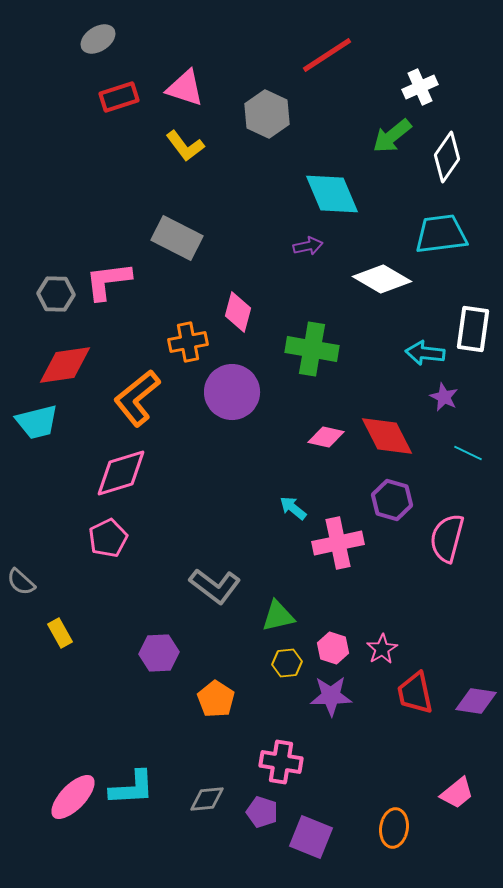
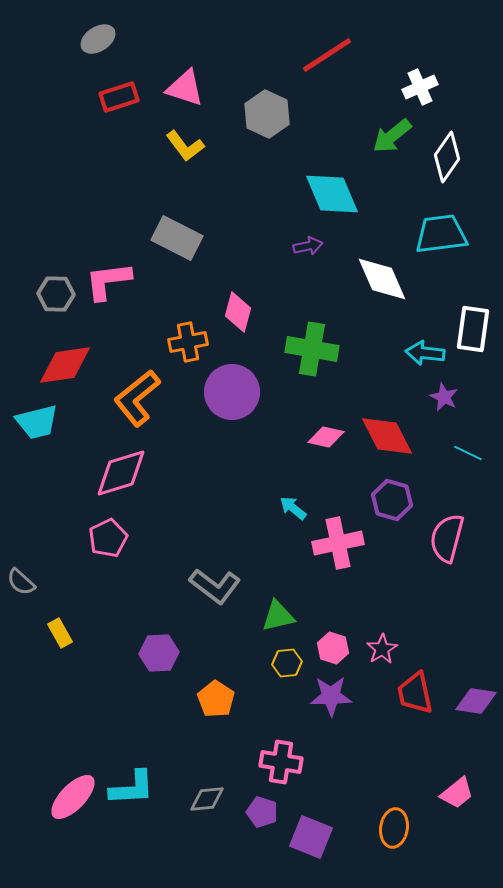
white diamond at (382, 279): rotated 36 degrees clockwise
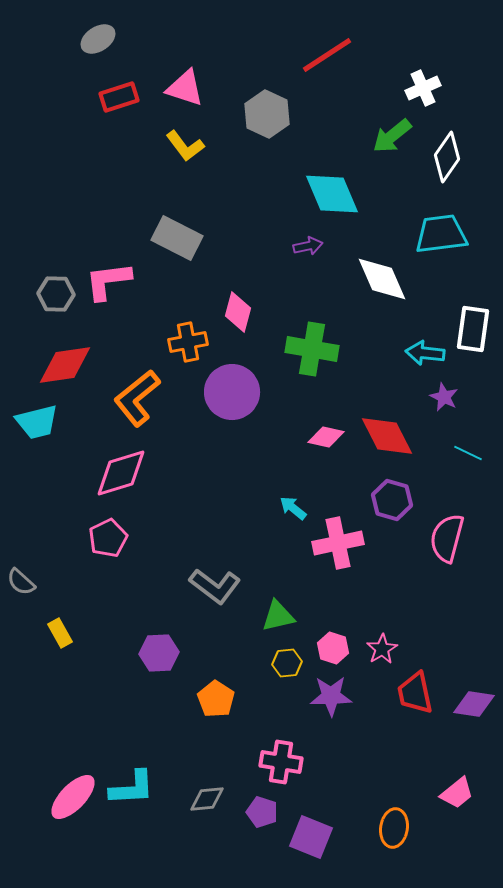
white cross at (420, 87): moved 3 px right, 1 px down
purple diamond at (476, 701): moved 2 px left, 3 px down
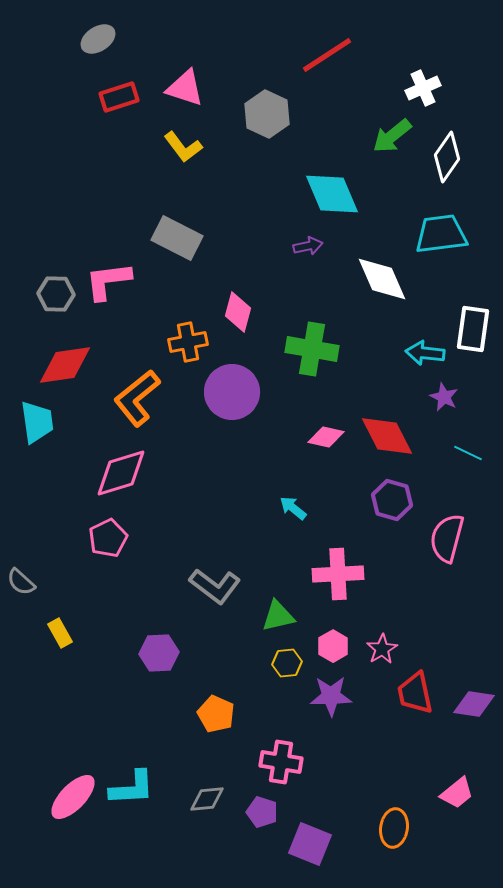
yellow L-shape at (185, 146): moved 2 px left, 1 px down
cyan trapezoid at (37, 422): rotated 84 degrees counterclockwise
pink cross at (338, 543): moved 31 px down; rotated 9 degrees clockwise
pink hexagon at (333, 648): moved 2 px up; rotated 12 degrees clockwise
orange pentagon at (216, 699): moved 15 px down; rotated 9 degrees counterclockwise
purple square at (311, 837): moved 1 px left, 7 px down
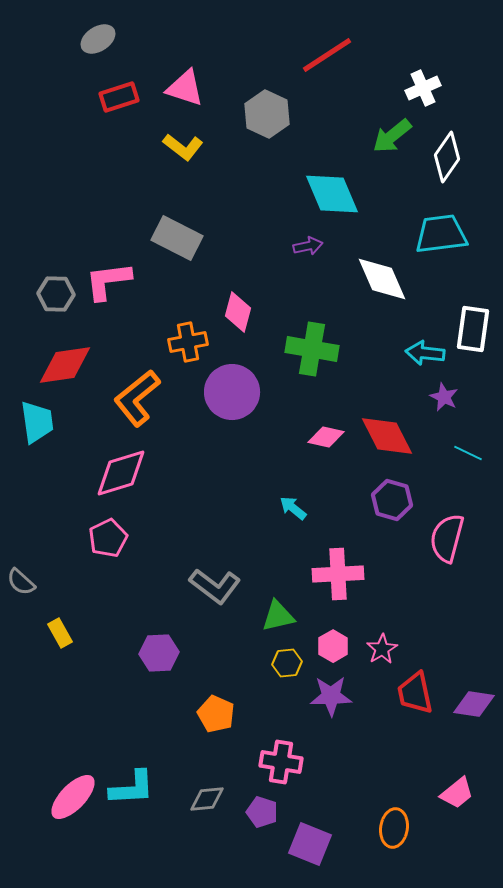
yellow L-shape at (183, 147): rotated 15 degrees counterclockwise
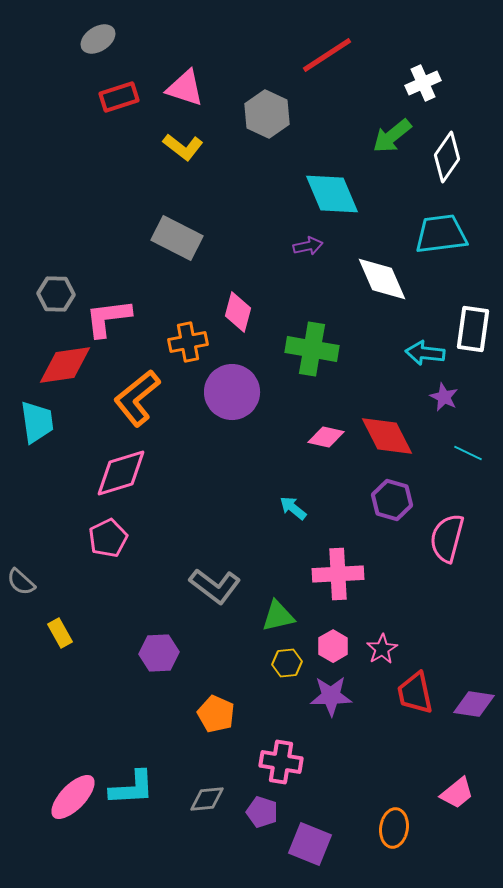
white cross at (423, 88): moved 5 px up
pink L-shape at (108, 281): moved 37 px down
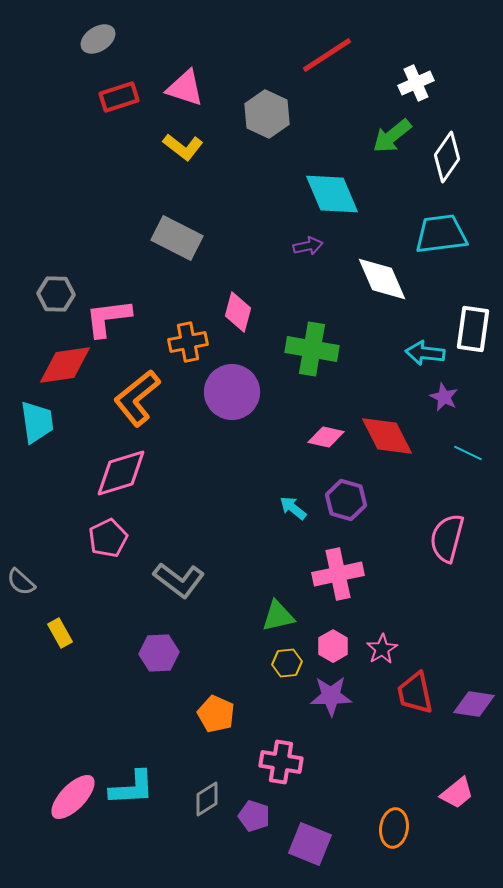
white cross at (423, 83): moved 7 px left
purple hexagon at (392, 500): moved 46 px left
pink cross at (338, 574): rotated 9 degrees counterclockwise
gray L-shape at (215, 586): moved 36 px left, 6 px up
gray diamond at (207, 799): rotated 27 degrees counterclockwise
purple pentagon at (262, 812): moved 8 px left, 4 px down
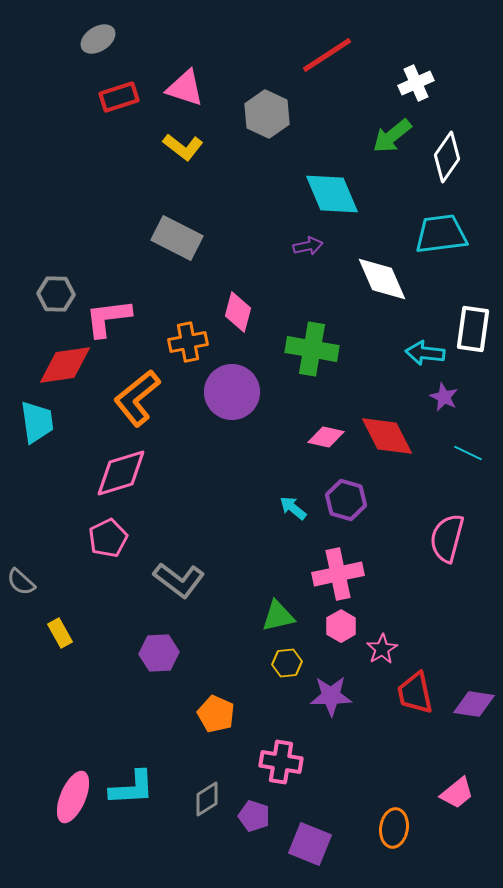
pink hexagon at (333, 646): moved 8 px right, 20 px up
pink ellipse at (73, 797): rotated 21 degrees counterclockwise
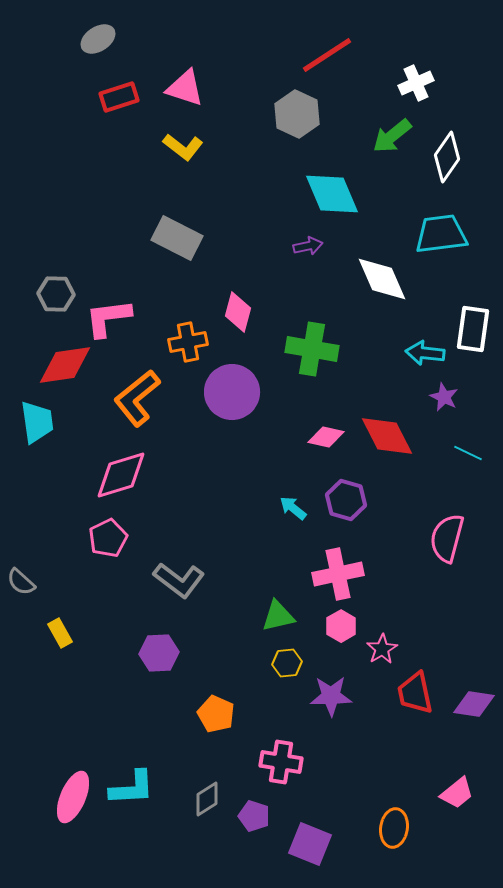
gray hexagon at (267, 114): moved 30 px right
pink diamond at (121, 473): moved 2 px down
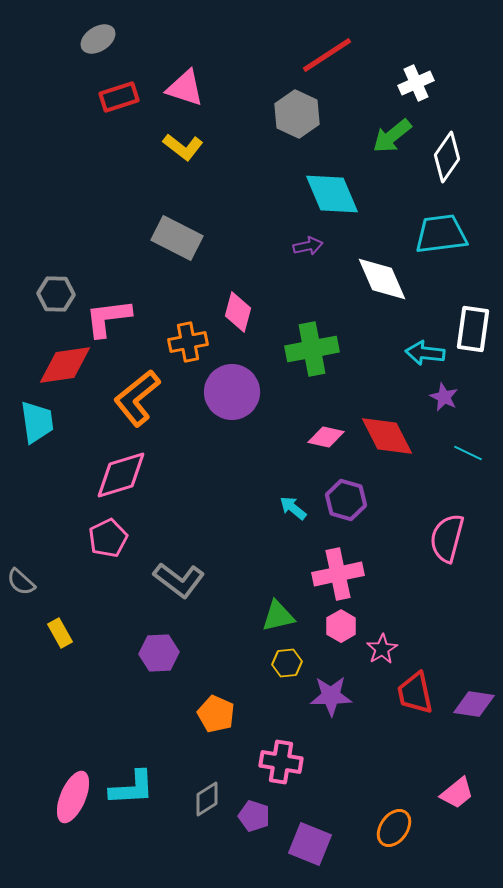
green cross at (312, 349): rotated 21 degrees counterclockwise
orange ellipse at (394, 828): rotated 27 degrees clockwise
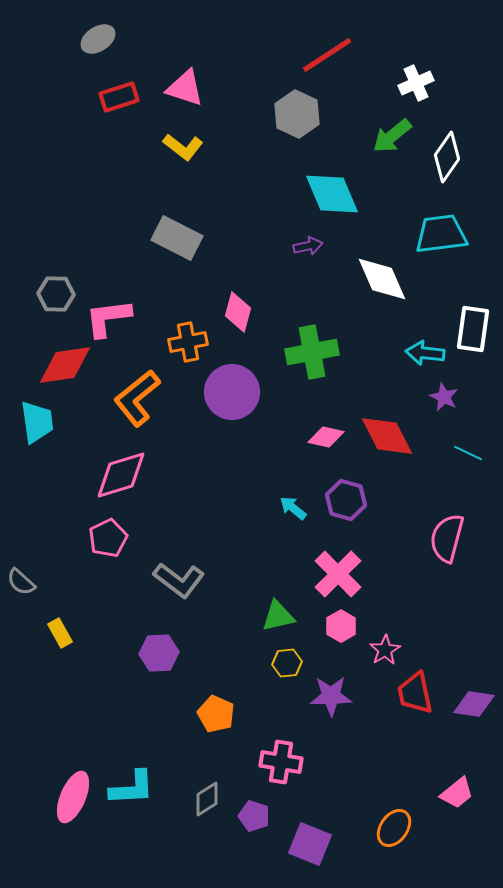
green cross at (312, 349): moved 3 px down
pink cross at (338, 574): rotated 33 degrees counterclockwise
pink star at (382, 649): moved 3 px right, 1 px down
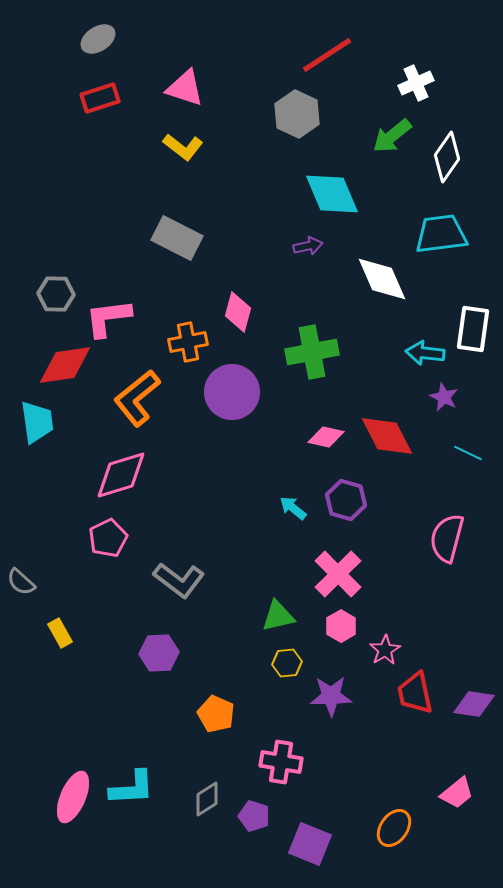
red rectangle at (119, 97): moved 19 px left, 1 px down
